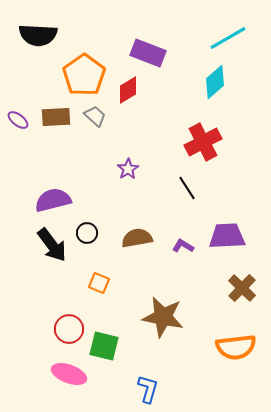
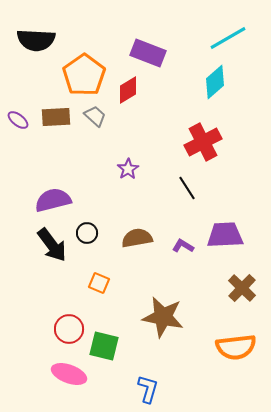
black semicircle: moved 2 px left, 5 px down
purple trapezoid: moved 2 px left, 1 px up
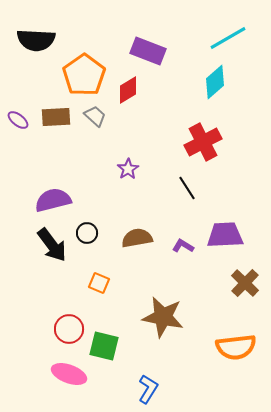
purple rectangle: moved 2 px up
brown cross: moved 3 px right, 5 px up
blue L-shape: rotated 16 degrees clockwise
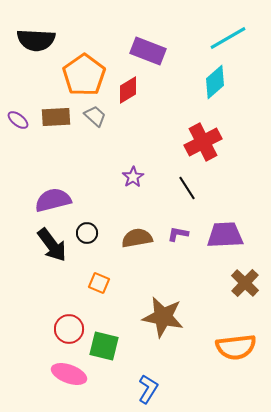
purple star: moved 5 px right, 8 px down
purple L-shape: moved 5 px left, 12 px up; rotated 20 degrees counterclockwise
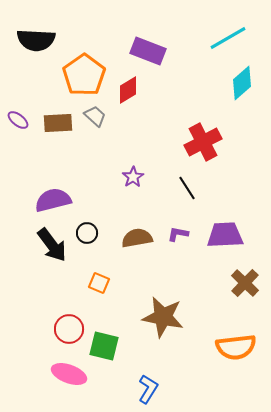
cyan diamond: moved 27 px right, 1 px down
brown rectangle: moved 2 px right, 6 px down
